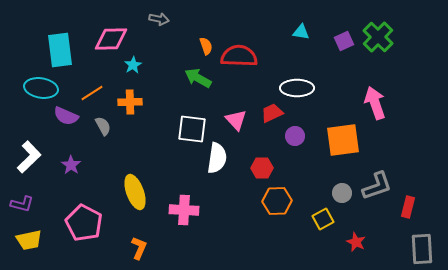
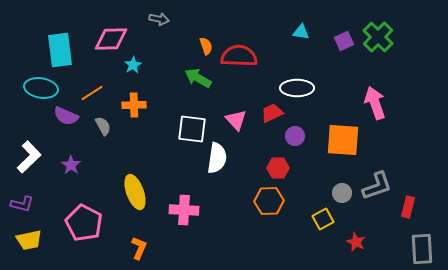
orange cross: moved 4 px right, 3 px down
orange square: rotated 12 degrees clockwise
red hexagon: moved 16 px right
orange hexagon: moved 8 px left
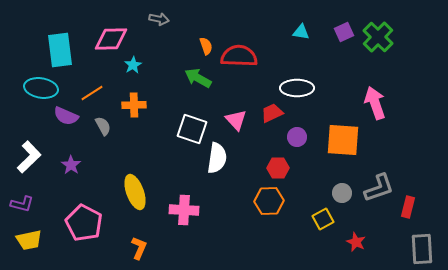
purple square: moved 9 px up
white square: rotated 12 degrees clockwise
purple circle: moved 2 px right, 1 px down
gray L-shape: moved 2 px right, 2 px down
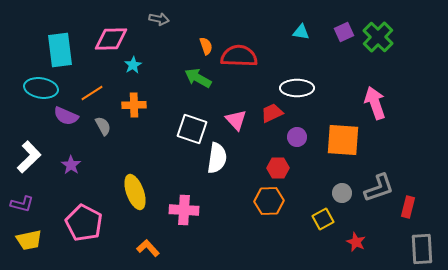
orange L-shape: moved 9 px right; rotated 65 degrees counterclockwise
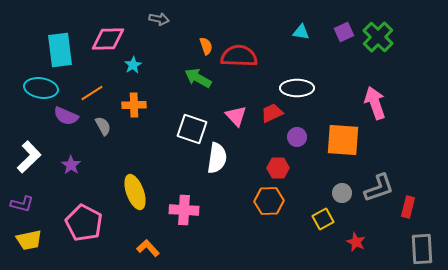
pink diamond: moved 3 px left
pink triangle: moved 4 px up
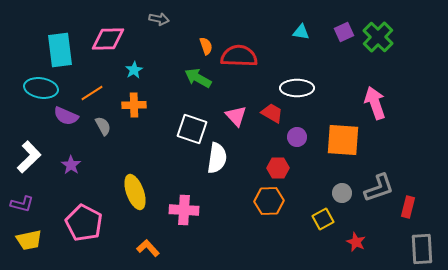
cyan star: moved 1 px right, 5 px down
red trapezoid: rotated 55 degrees clockwise
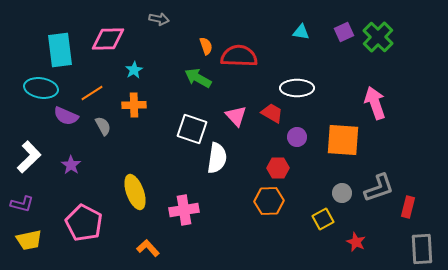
pink cross: rotated 12 degrees counterclockwise
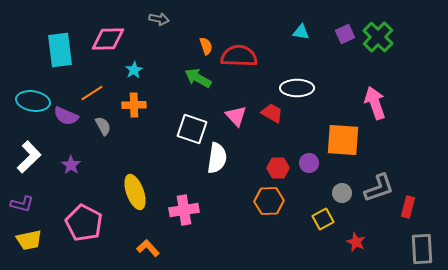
purple square: moved 1 px right, 2 px down
cyan ellipse: moved 8 px left, 13 px down
purple circle: moved 12 px right, 26 px down
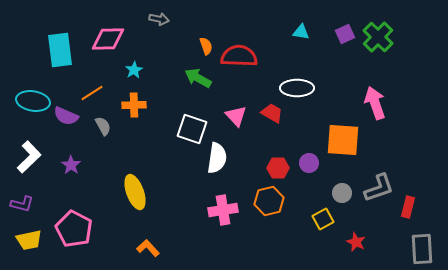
orange hexagon: rotated 12 degrees counterclockwise
pink cross: moved 39 px right
pink pentagon: moved 10 px left, 6 px down
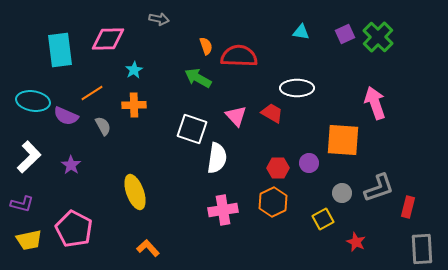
orange hexagon: moved 4 px right, 1 px down; rotated 12 degrees counterclockwise
